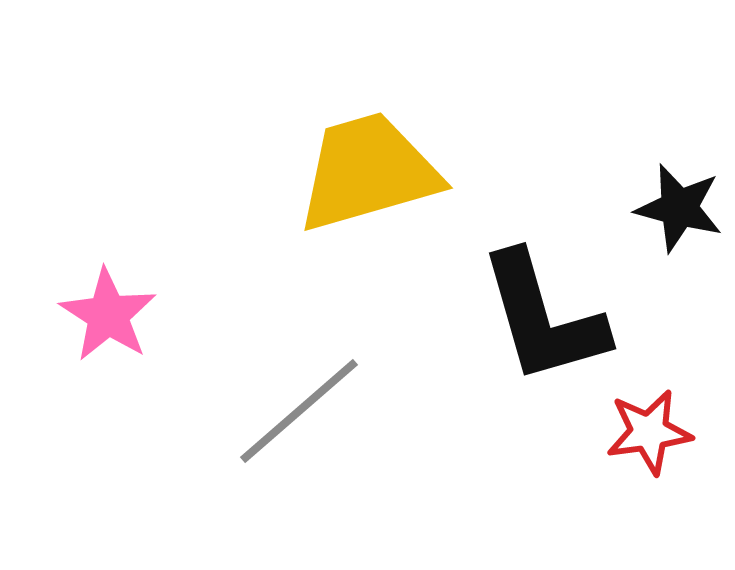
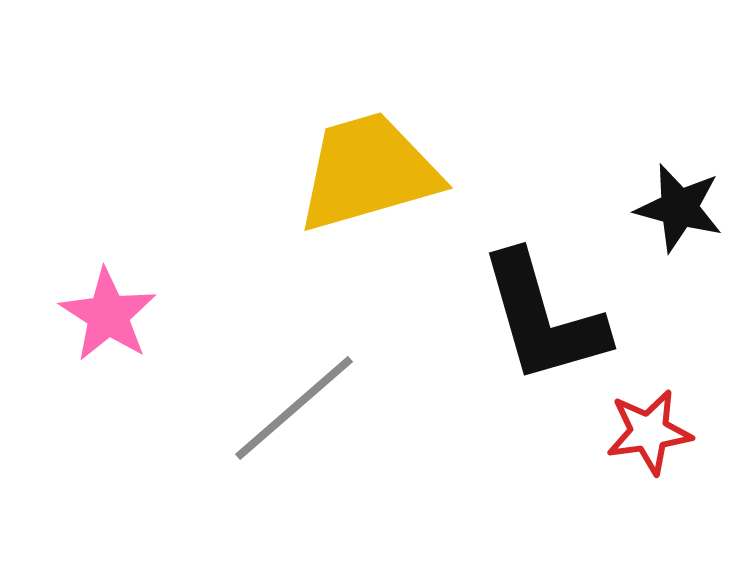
gray line: moved 5 px left, 3 px up
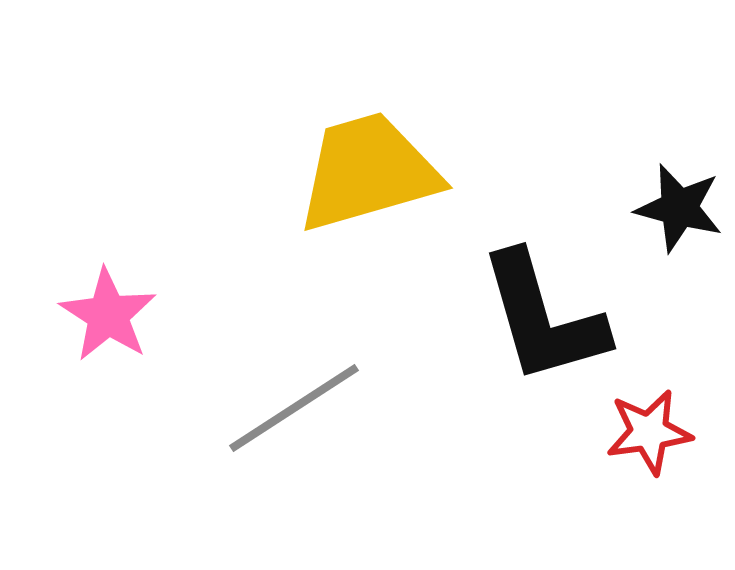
gray line: rotated 8 degrees clockwise
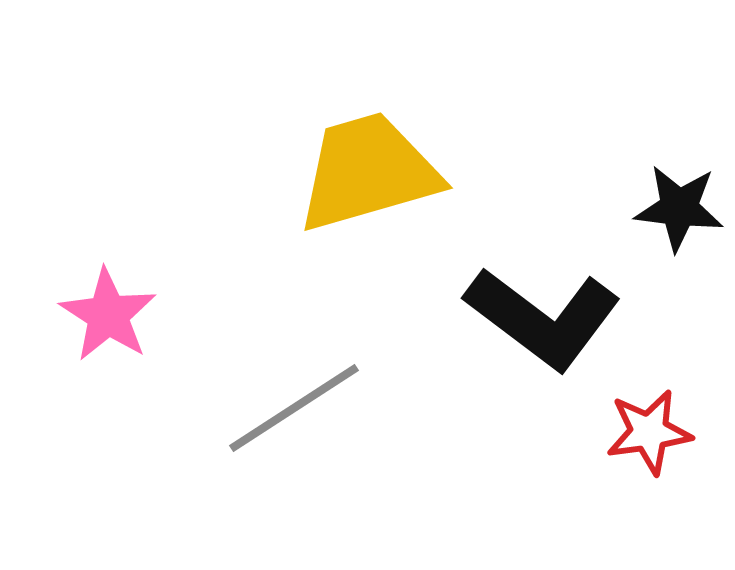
black star: rotated 8 degrees counterclockwise
black L-shape: rotated 37 degrees counterclockwise
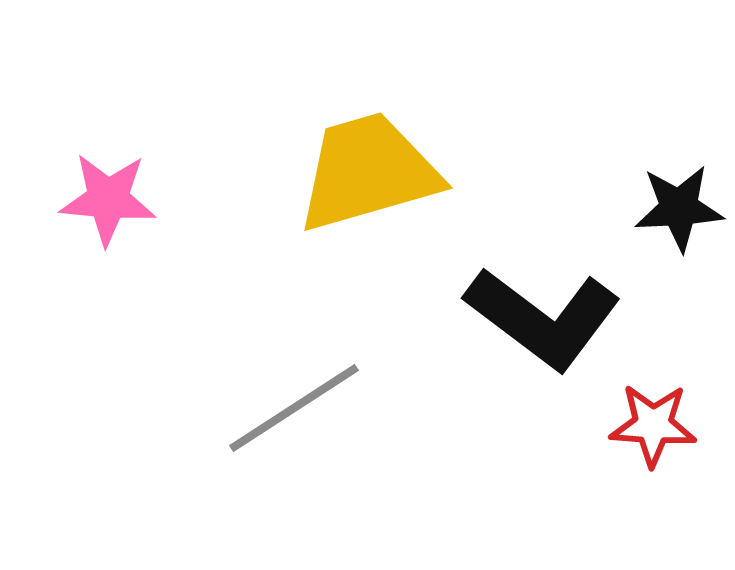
black star: rotated 10 degrees counterclockwise
pink star: moved 116 px up; rotated 28 degrees counterclockwise
red star: moved 4 px right, 7 px up; rotated 12 degrees clockwise
